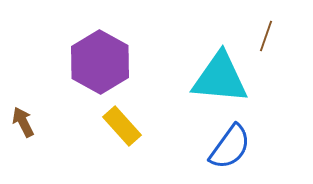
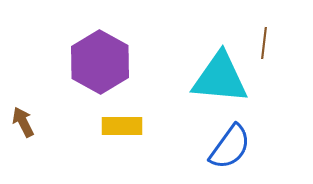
brown line: moved 2 px left, 7 px down; rotated 12 degrees counterclockwise
yellow rectangle: rotated 48 degrees counterclockwise
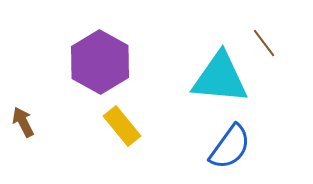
brown line: rotated 44 degrees counterclockwise
yellow rectangle: rotated 51 degrees clockwise
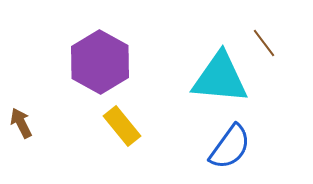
brown arrow: moved 2 px left, 1 px down
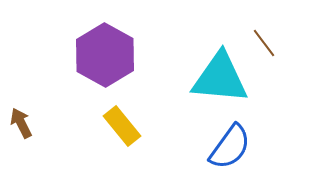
purple hexagon: moved 5 px right, 7 px up
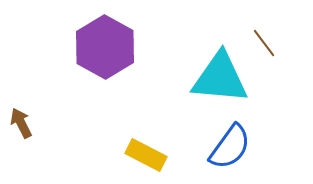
purple hexagon: moved 8 px up
yellow rectangle: moved 24 px right, 29 px down; rotated 24 degrees counterclockwise
